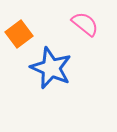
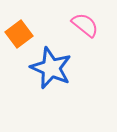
pink semicircle: moved 1 px down
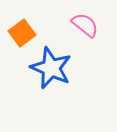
orange square: moved 3 px right, 1 px up
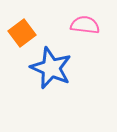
pink semicircle: rotated 32 degrees counterclockwise
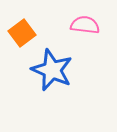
blue star: moved 1 px right, 2 px down
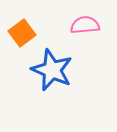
pink semicircle: rotated 12 degrees counterclockwise
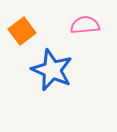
orange square: moved 2 px up
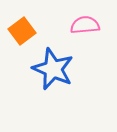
blue star: moved 1 px right, 1 px up
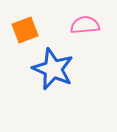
orange square: moved 3 px right, 1 px up; rotated 16 degrees clockwise
